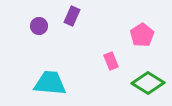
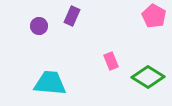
pink pentagon: moved 12 px right, 19 px up; rotated 10 degrees counterclockwise
green diamond: moved 6 px up
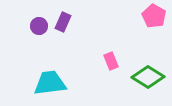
purple rectangle: moved 9 px left, 6 px down
cyan trapezoid: rotated 12 degrees counterclockwise
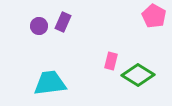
pink rectangle: rotated 36 degrees clockwise
green diamond: moved 10 px left, 2 px up
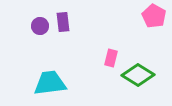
purple rectangle: rotated 30 degrees counterclockwise
purple circle: moved 1 px right
pink rectangle: moved 3 px up
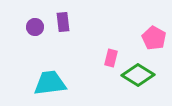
pink pentagon: moved 22 px down
purple circle: moved 5 px left, 1 px down
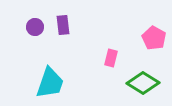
purple rectangle: moved 3 px down
green diamond: moved 5 px right, 8 px down
cyan trapezoid: rotated 116 degrees clockwise
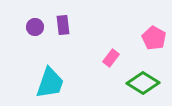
pink rectangle: rotated 24 degrees clockwise
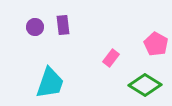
pink pentagon: moved 2 px right, 6 px down
green diamond: moved 2 px right, 2 px down
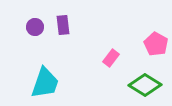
cyan trapezoid: moved 5 px left
